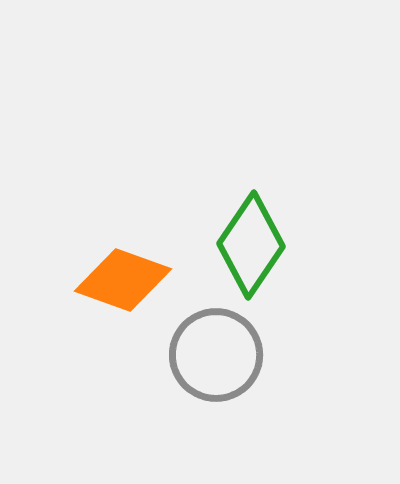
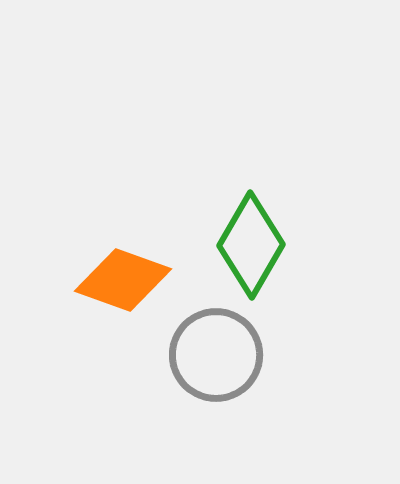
green diamond: rotated 4 degrees counterclockwise
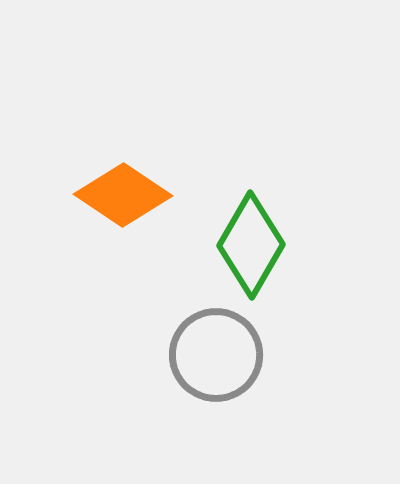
orange diamond: moved 85 px up; rotated 14 degrees clockwise
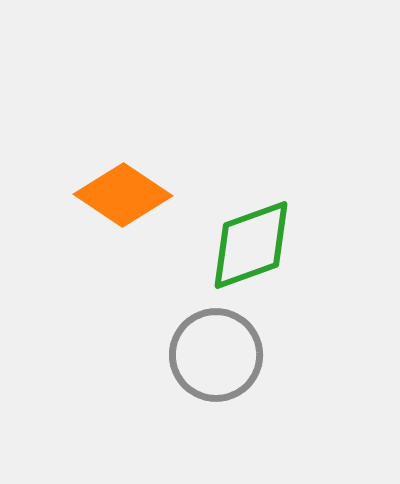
green diamond: rotated 40 degrees clockwise
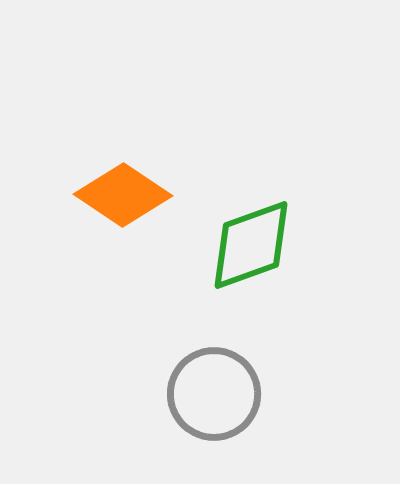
gray circle: moved 2 px left, 39 px down
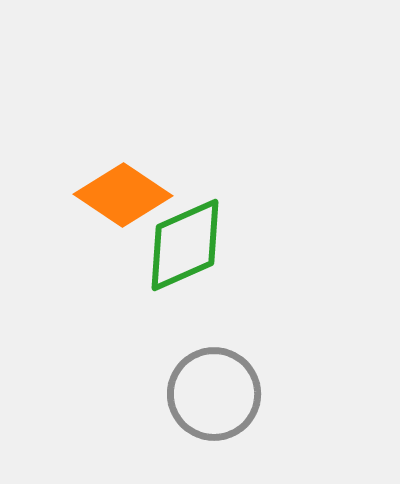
green diamond: moved 66 px left; rotated 4 degrees counterclockwise
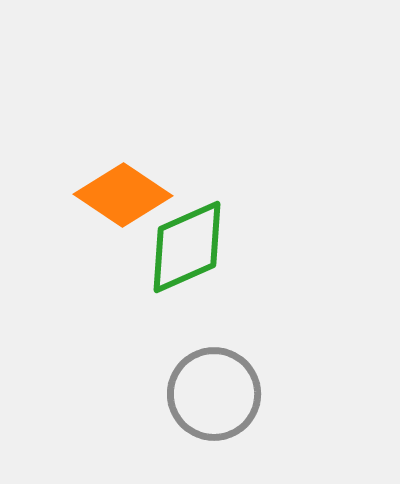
green diamond: moved 2 px right, 2 px down
